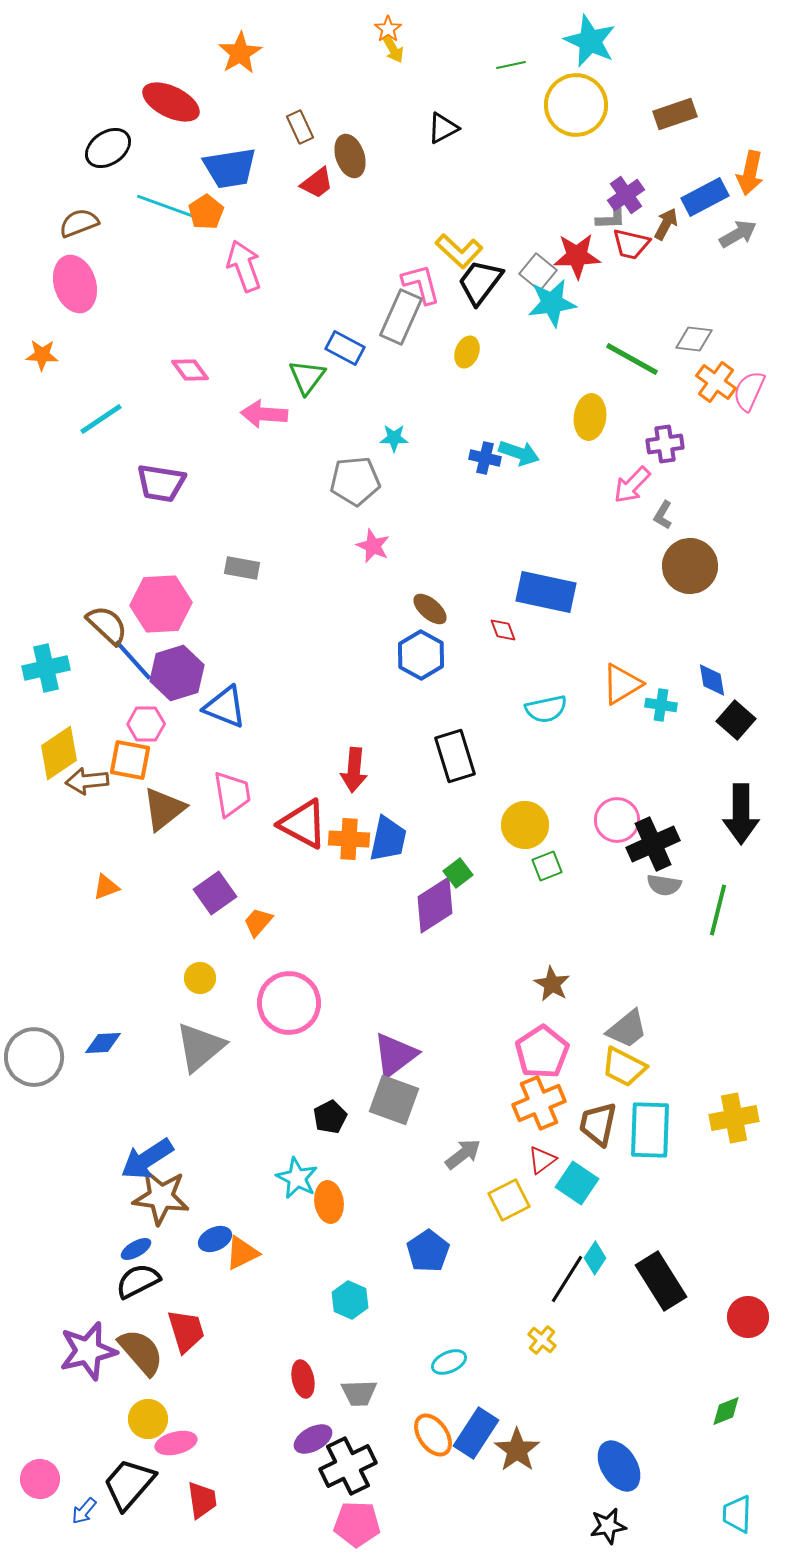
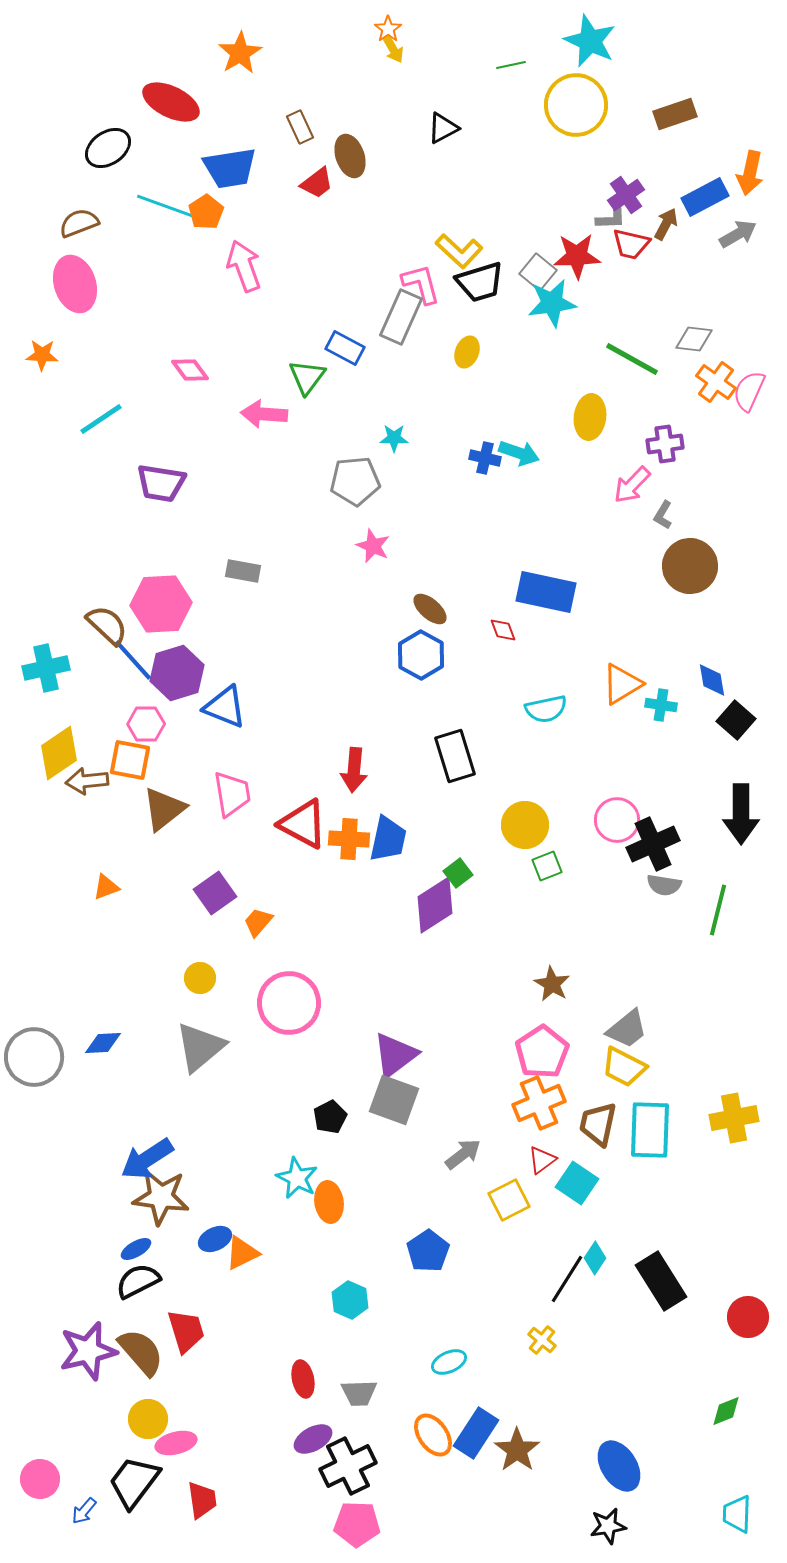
black trapezoid at (480, 282): rotated 144 degrees counterclockwise
gray rectangle at (242, 568): moved 1 px right, 3 px down
black trapezoid at (129, 1484): moved 5 px right, 2 px up; rotated 4 degrees counterclockwise
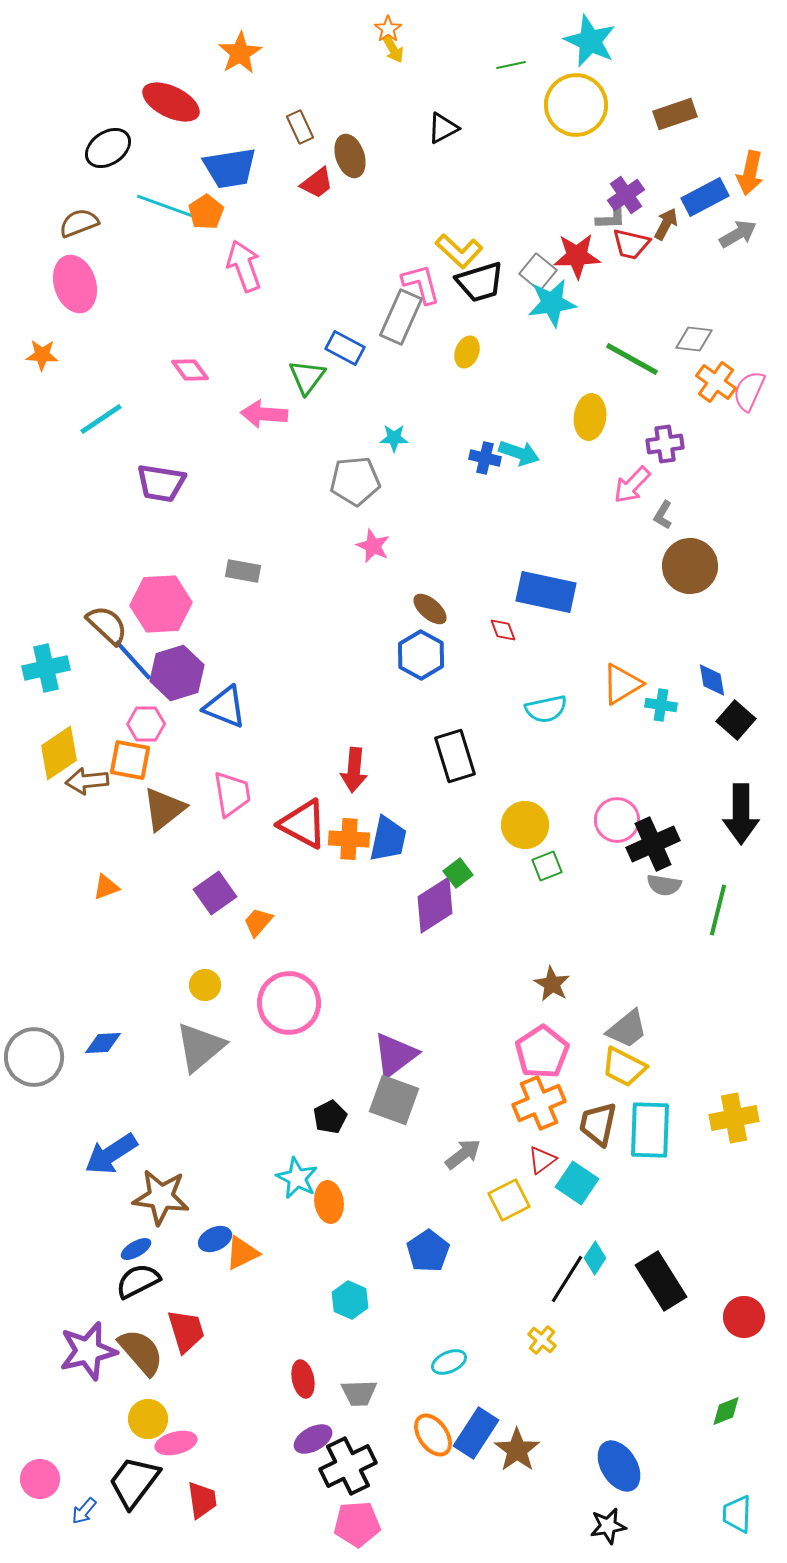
yellow circle at (200, 978): moved 5 px right, 7 px down
blue arrow at (147, 1159): moved 36 px left, 5 px up
red circle at (748, 1317): moved 4 px left
pink pentagon at (357, 1524): rotated 6 degrees counterclockwise
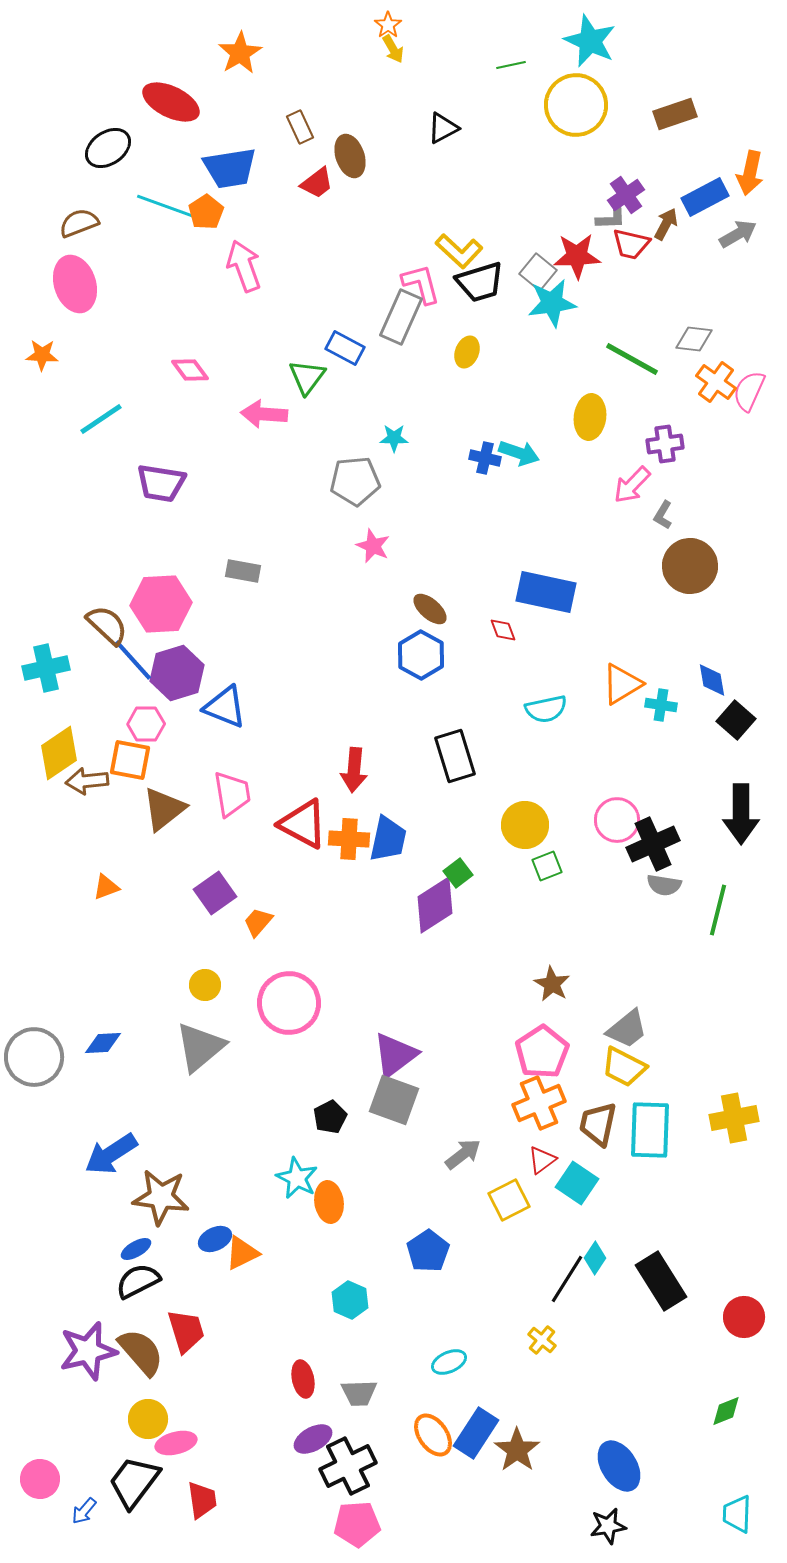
orange star at (388, 29): moved 4 px up
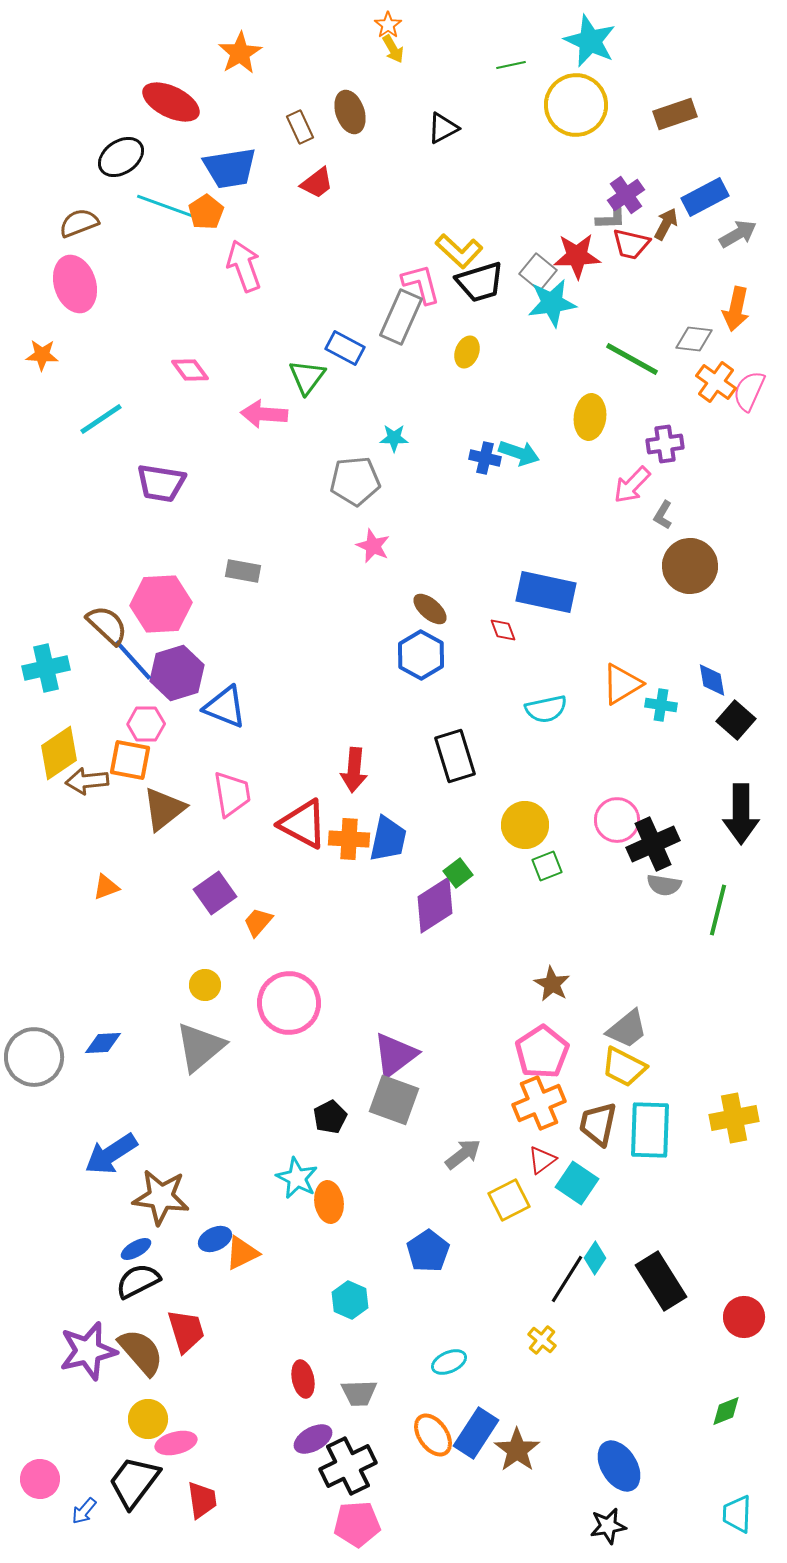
black ellipse at (108, 148): moved 13 px right, 9 px down
brown ellipse at (350, 156): moved 44 px up
orange arrow at (750, 173): moved 14 px left, 136 px down
